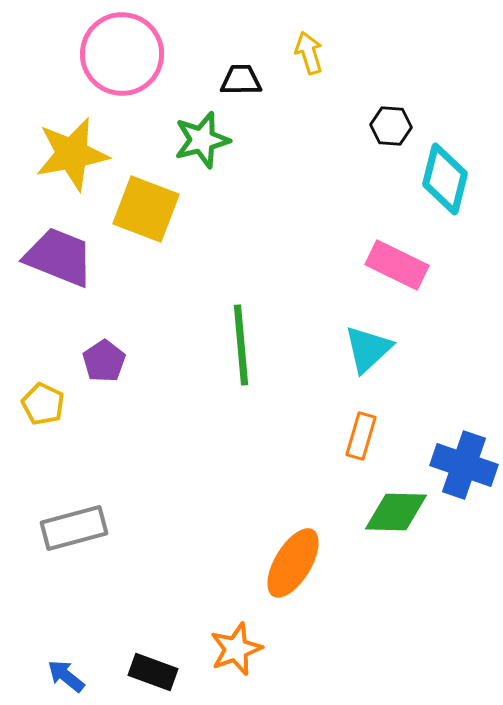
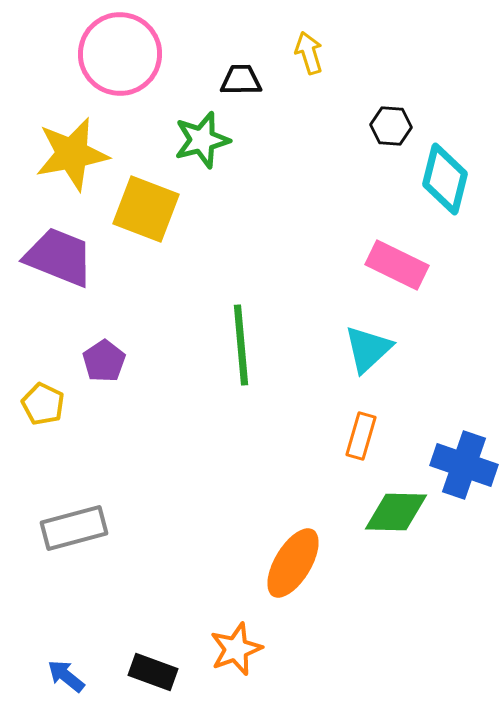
pink circle: moved 2 px left
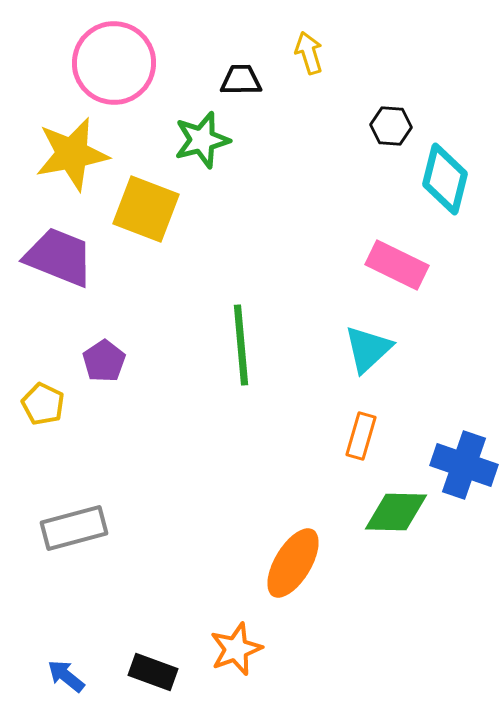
pink circle: moved 6 px left, 9 px down
